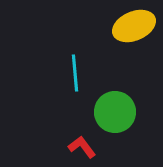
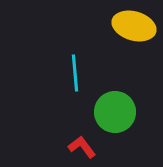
yellow ellipse: rotated 39 degrees clockwise
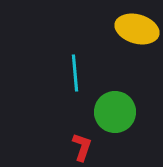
yellow ellipse: moved 3 px right, 3 px down
red L-shape: rotated 56 degrees clockwise
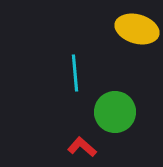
red L-shape: rotated 68 degrees counterclockwise
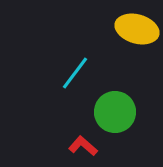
cyan line: rotated 42 degrees clockwise
red L-shape: moved 1 px right, 1 px up
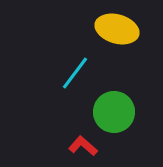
yellow ellipse: moved 20 px left
green circle: moved 1 px left
